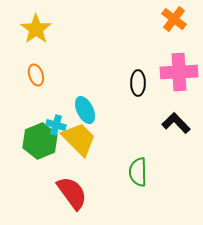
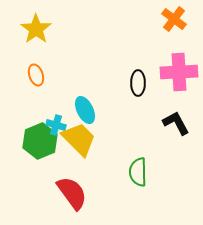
black L-shape: rotated 16 degrees clockwise
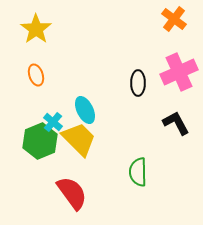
pink cross: rotated 21 degrees counterclockwise
cyan cross: moved 3 px left, 3 px up; rotated 24 degrees clockwise
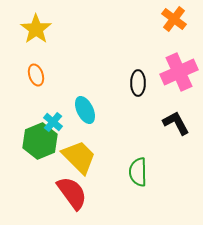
yellow trapezoid: moved 18 px down
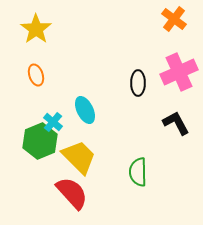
red semicircle: rotated 6 degrees counterclockwise
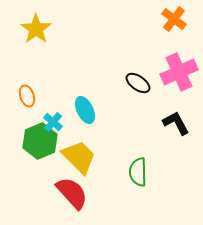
orange ellipse: moved 9 px left, 21 px down
black ellipse: rotated 55 degrees counterclockwise
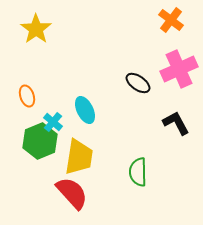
orange cross: moved 3 px left, 1 px down
pink cross: moved 3 px up
yellow trapezoid: rotated 54 degrees clockwise
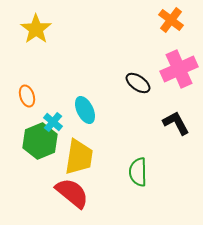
red semicircle: rotated 9 degrees counterclockwise
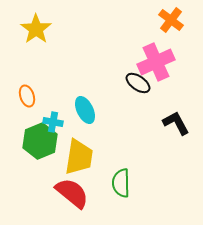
pink cross: moved 23 px left, 7 px up
cyan cross: rotated 30 degrees counterclockwise
green semicircle: moved 17 px left, 11 px down
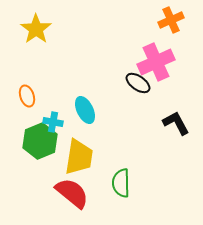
orange cross: rotated 30 degrees clockwise
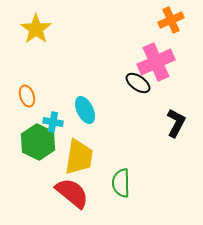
black L-shape: rotated 56 degrees clockwise
green hexagon: moved 2 px left, 1 px down; rotated 12 degrees counterclockwise
